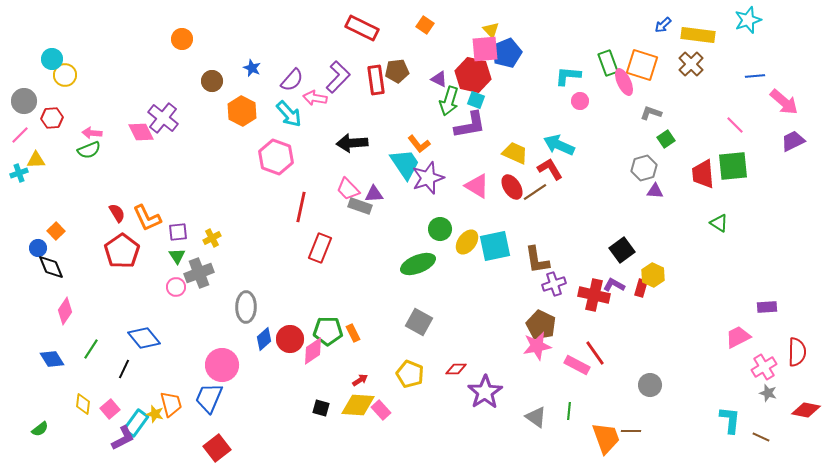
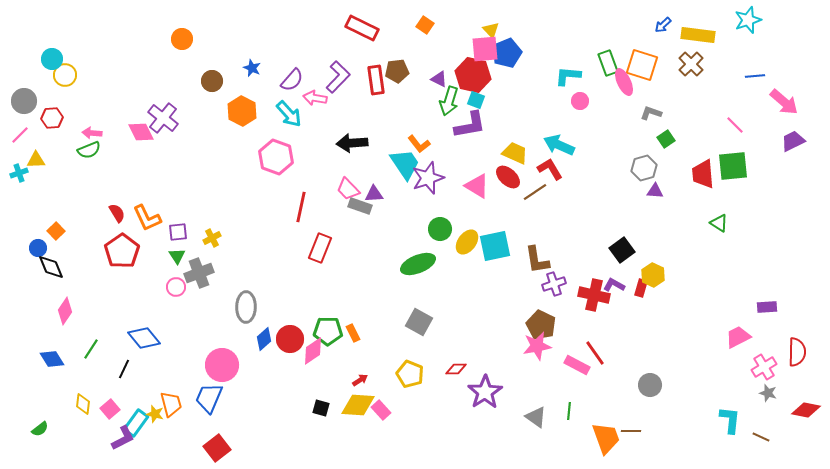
red ellipse at (512, 187): moved 4 px left, 10 px up; rotated 15 degrees counterclockwise
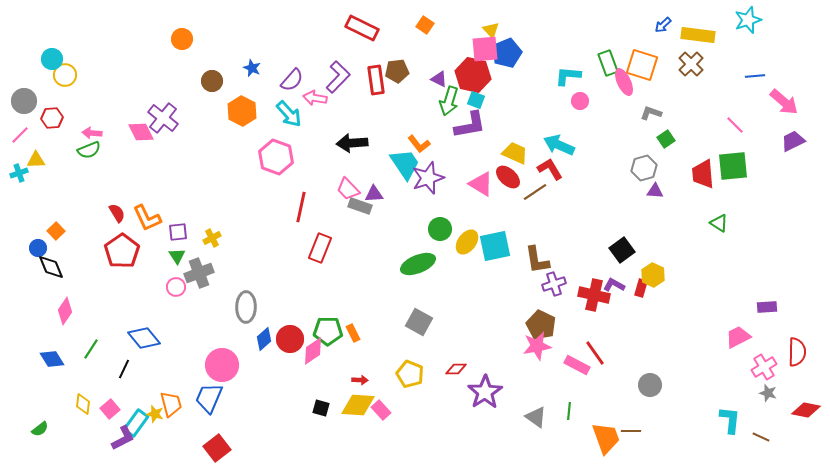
pink triangle at (477, 186): moved 4 px right, 2 px up
red arrow at (360, 380): rotated 35 degrees clockwise
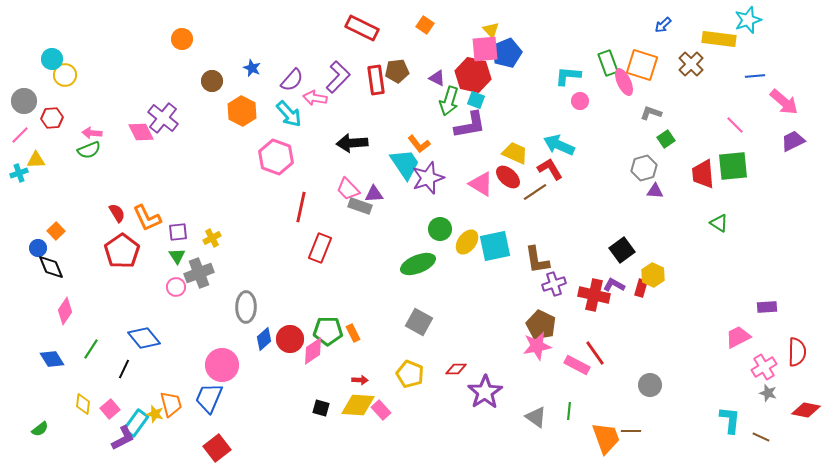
yellow rectangle at (698, 35): moved 21 px right, 4 px down
purple triangle at (439, 79): moved 2 px left, 1 px up
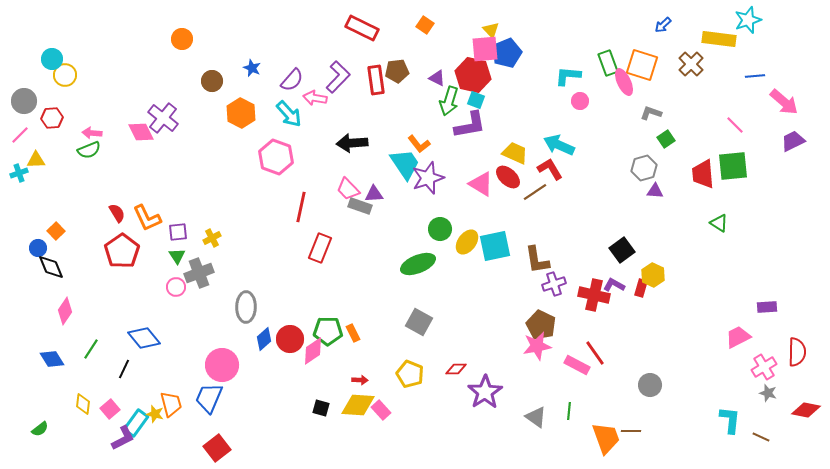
orange hexagon at (242, 111): moved 1 px left, 2 px down
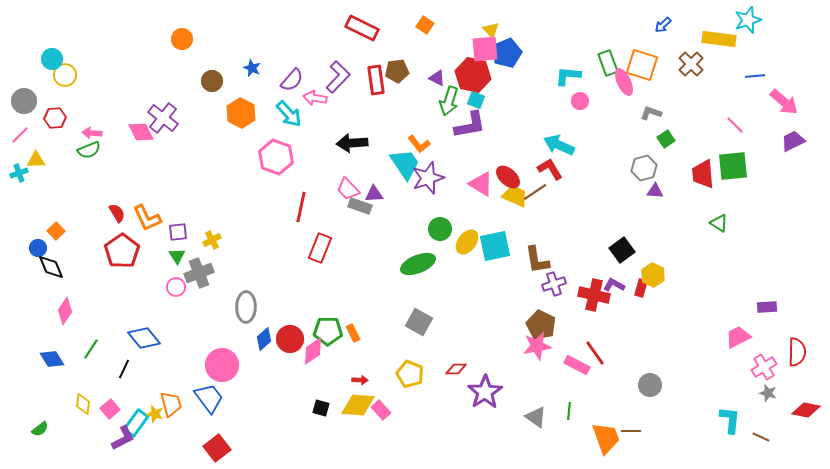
red hexagon at (52, 118): moved 3 px right
yellow trapezoid at (515, 153): moved 43 px down
yellow cross at (212, 238): moved 2 px down
blue trapezoid at (209, 398): rotated 120 degrees clockwise
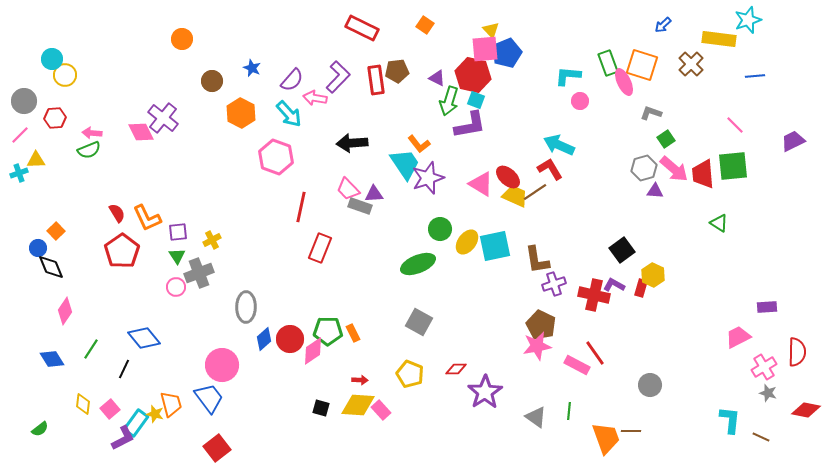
pink arrow at (784, 102): moved 110 px left, 67 px down
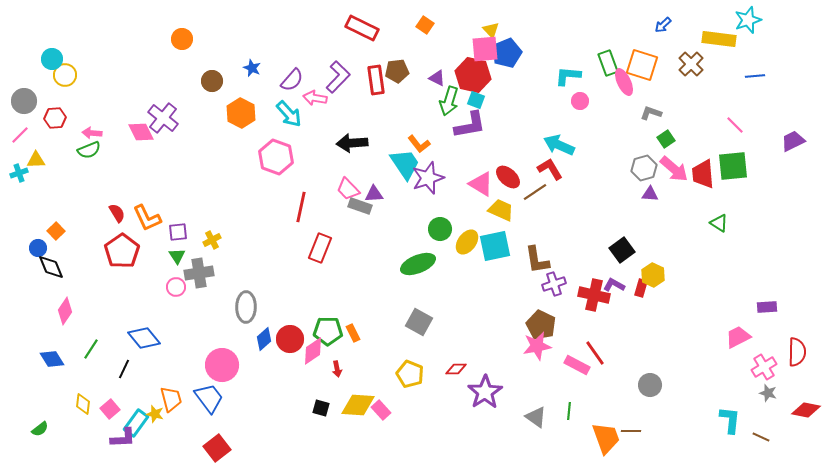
purple triangle at (655, 191): moved 5 px left, 3 px down
yellow trapezoid at (515, 196): moved 14 px left, 14 px down
gray cross at (199, 273): rotated 12 degrees clockwise
red arrow at (360, 380): moved 23 px left, 11 px up; rotated 77 degrees clockwise
orange trapezoid at (171, 404): moved 5 px up
purple L-shape at (123, 438): rotated 24 degrees clockwise
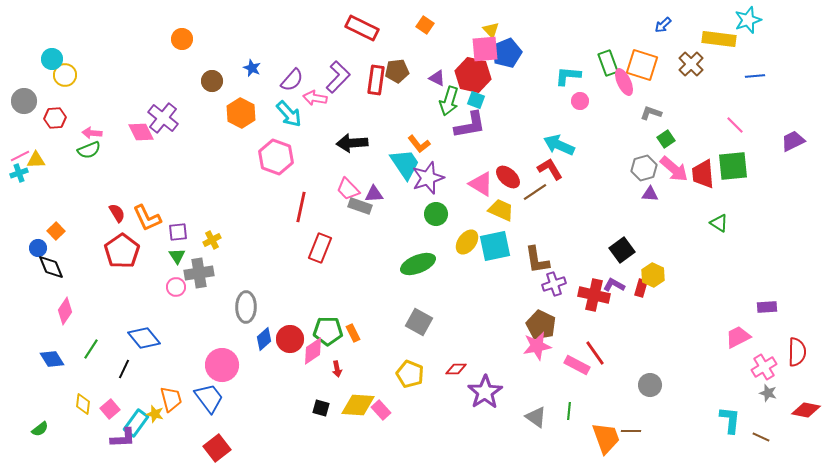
red rectangle at (376, 80): rotated 16 degrees clockwise
pink line at (20, 135): moved 21 px down; rotated 18 degrees clockwise
green circle at (440, 229): moved 4 px left, 15 px up
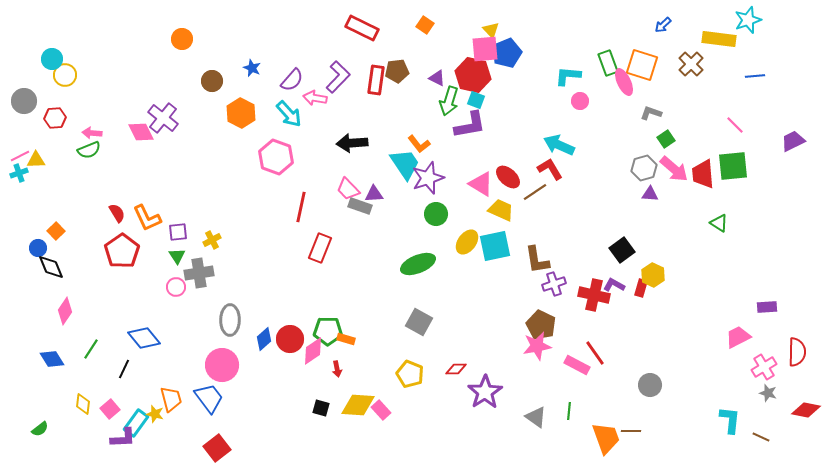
gray ellipse at (246, 307): moved 16 px left, 13 px down
orange rectangle at (353, 333): moved 7 px left, 6 px down; rotated 48 degrees counterclockwise
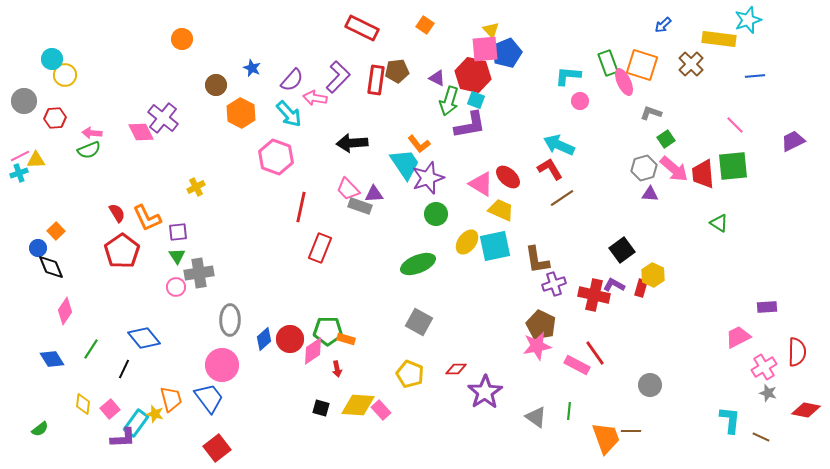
brown circle at (212, 81): moved 4 px right, 4 px down
brown line at (535, 192): moved 27 px right, 6 px down
yellow cross at (212, 240): moved 16 px left, 53 px up
